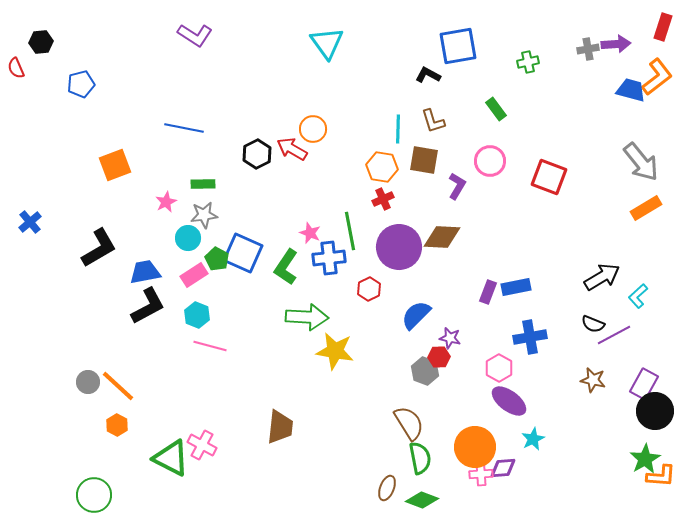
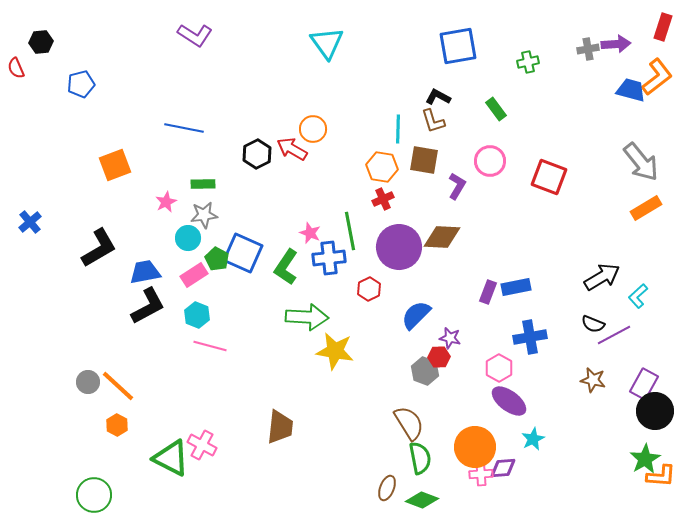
black L-shape at (428, 75): moved 10 px right, 22 px down
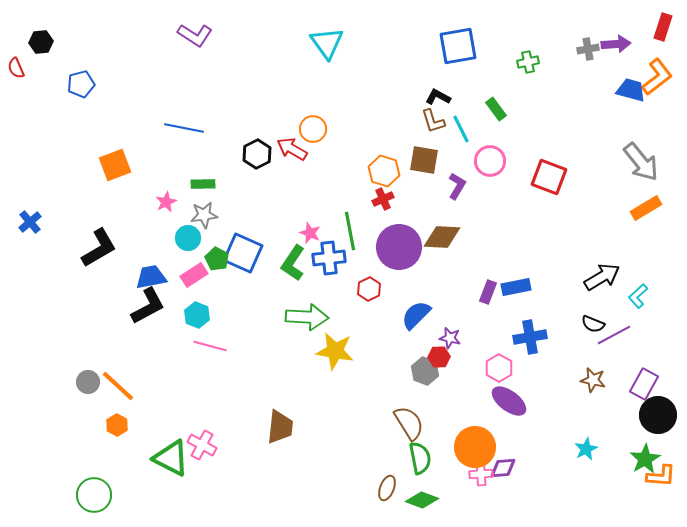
cyan line at (398, 129): moved 63 px right; rotated 28 degrees counterclockwise
orange hexagon at (382, 167): moved 2 px right, 4 px down; rotated 8 degrees clockwise
green L-shape at (286, 267): moved 7 px right, 4 px up
blue trapezoid at (145, 272): moved 6 px right, 5 px down
black circle at (655, 411): moved 3 px right, 4 px down
cyan star at (533, 439): moved 53 px right, 10 px down
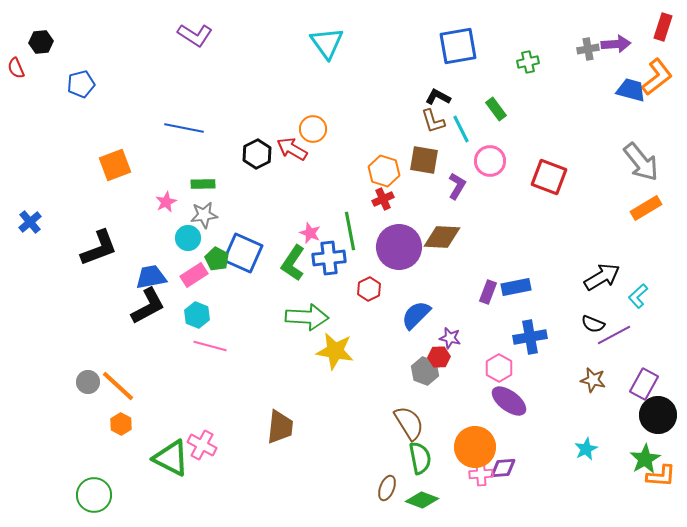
black L-shape at (99, 248): rotated 9 degrees clockwise
orange hexagon at (117, 425): moved 4 px right, 1 px up
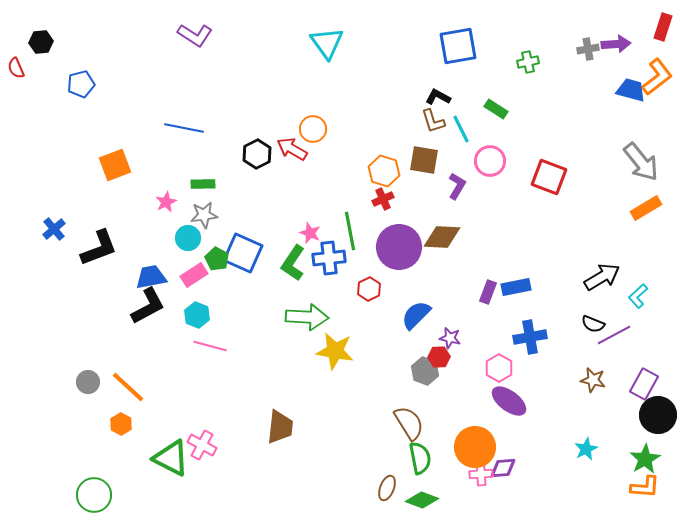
green rectangle at (496, 109): rotated 20 degrees counterclockwise
blue cross at (30, 222): moved 24 px right, 7 px down
orange line at (118, 386): moved 10 px right, 1 px down
orange L-shape at (661, 476): moved 16 px left, 11 px down
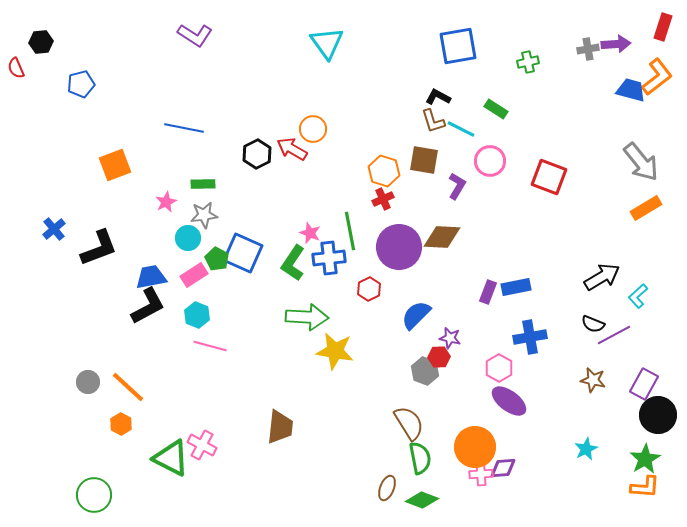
cyan line at (461, 129): rotated 36 degrees counterclockwise
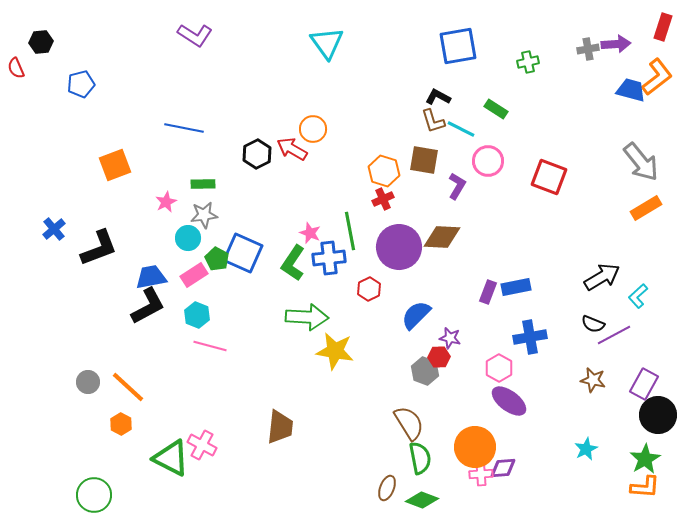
pink circle at (490, 161): moved 2 px left
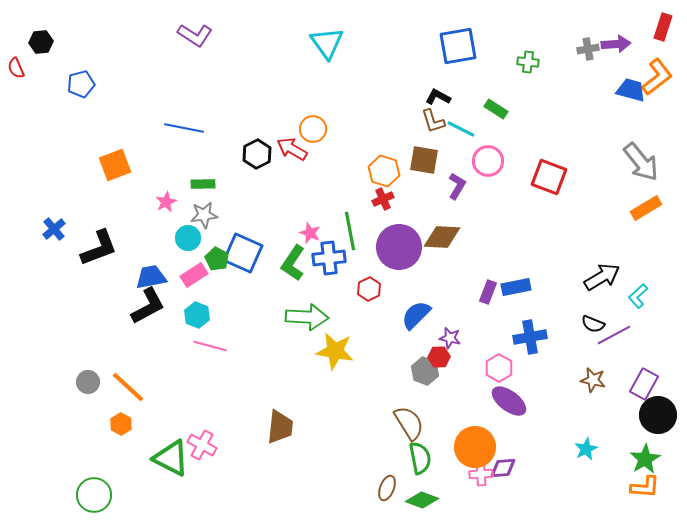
green cross at (528, 62): rotated 20 degrees clockwise
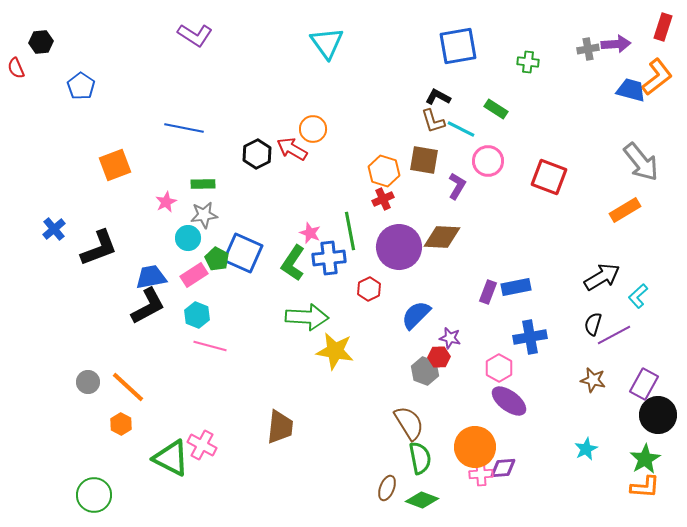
blue pentagon at (81, 84): moved 2 px down; rotated 24 degrees counterclockwise
orange rectangle at (646, 208): moved 21 px left, 2 px down
black semicircle at (593, 324): rotated 85 degrees clockwise
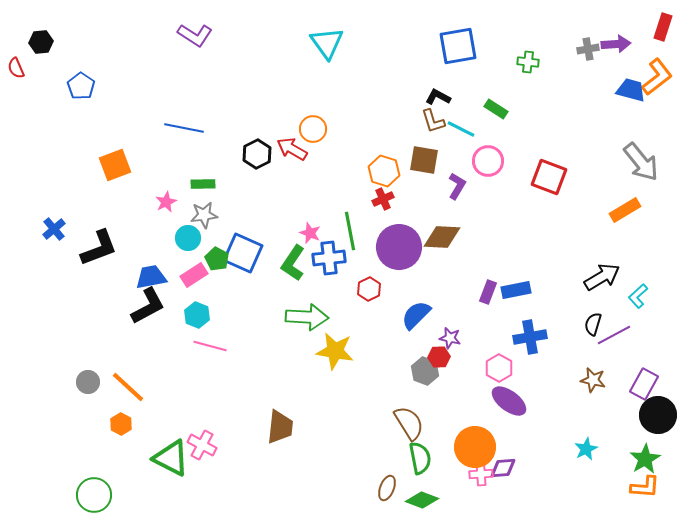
blue rectangle at (516, 287): moved 3 px down
